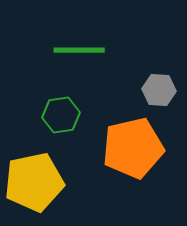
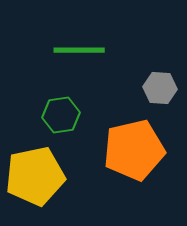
gray hexagon: moved 1 px right, 2 px up
orange pentagon: moved 1 px right, 2 px down
yellow pentagon: moved 1 px right, 6 px up
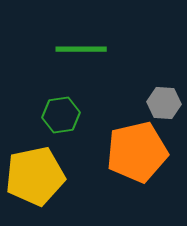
green line: moved 2 px right, 1 px up
gray hexagon: moved 4 px right, 15 px down
orange pentagon: moved 3 px right, 2 px down
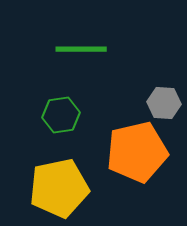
yellow pentagon: moved 24 px right, 12 px down
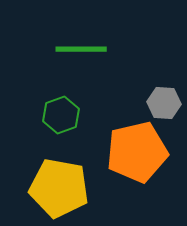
green hexagon: rotated 12 degrees counterclockwise
yellow pentagon: rotated 22 degrees clockwise
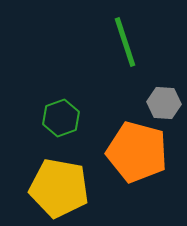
green line: moved 44 px right, 7 px up; rotated 72 degrees clockwise
green hexagon: moved 3 px down
orange pentagon: rotated 28 degrees clockwise
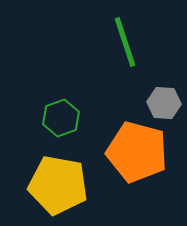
yellow pentagon: moved 1 px left, 3 px up
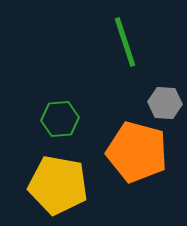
gray hexagon: moved 1 px right
green hexagon: moved 1 px left, 1 px down; rotated 15 degrees clockwise
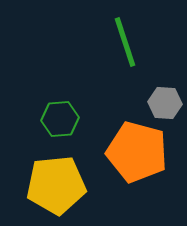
yellow pentagon: moved 2 px left; rotated 16 degrees counterclockwise
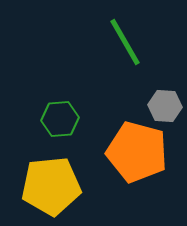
green line: rotated 12 degrees counterclockwise
gray hexagon: moved 3 px down
yellow pentagon: moved 5 px left, 1 px down
